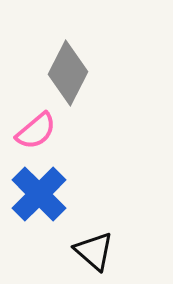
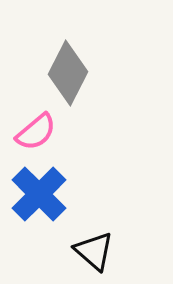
pink semicircle: moved 1 px down
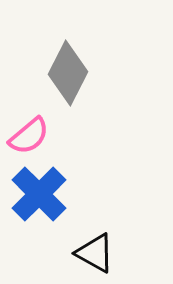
pink semicircle: moved 7 px left, 4 px down
black triangle: moved 1 px right, 2 px down; rotated 12 degrees counterclockwise
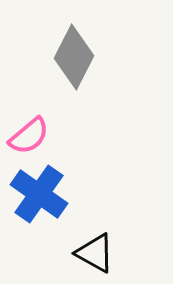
gray diamond: moved 6 px right, 16 px up
blue cross: rotated 10 degrees counterclockwise
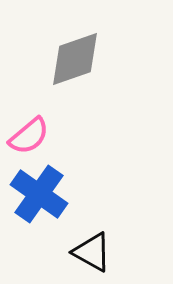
gray diamond: moved 1 px right, 2 px down; rotated 44 degrees clockwise
black triangle: moved 3 px left, 1 px up
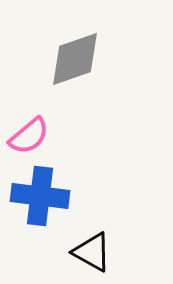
blue cross: moved 1 px right, 2 px down; rotated 28 degrees counterclockwise
